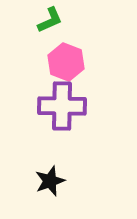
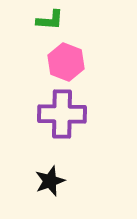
green L-shape: rotated 28 degrees clockwise
purple cross: moved 8 px down
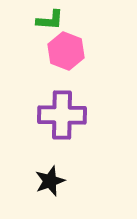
pink hexagon: moved 11 px up
purple cross: moved 1 px down
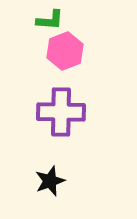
pink hexagon: moved 1 px left; rotated 18 degrees clockwise
purple cross: moved 1 px left, 3 px up
